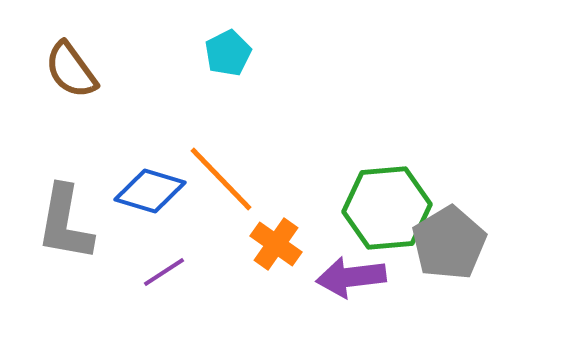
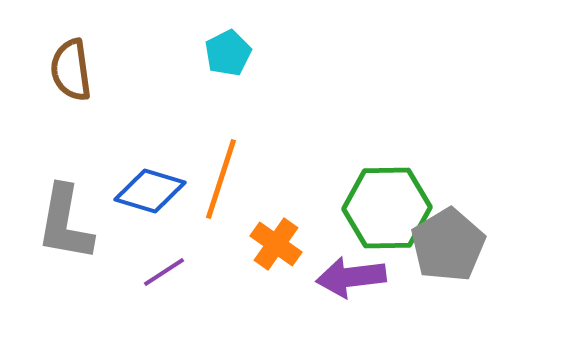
brown semicircle: rotated 28 degrees clockwise
orange line: rotated 62 degrees clockwise
green hexagon: rotated 4 degrees clockwise
gray pentagon: moved 1 px left, 2 px down
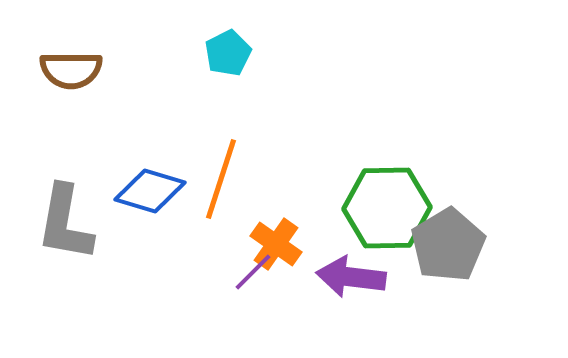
brown semicircle: rotated 82 degrees counterclockwise
purple line: moved 89 px right; rotated 12 degrees counterclockwise
purple arrow: rotated 14 degrees clockwise
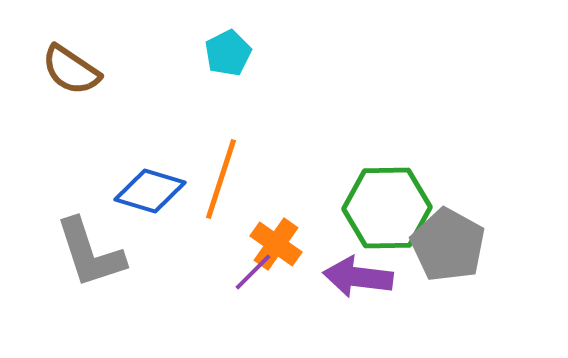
brown semicircle: rotated 34 degrees clockwise
gray L-shape: moved 25 px right, 30 px down; rotated 28 degrees counterclockwise
gray pentagon: rotated 12 degrees counterclockwise
purple arrow: moved 7 px right
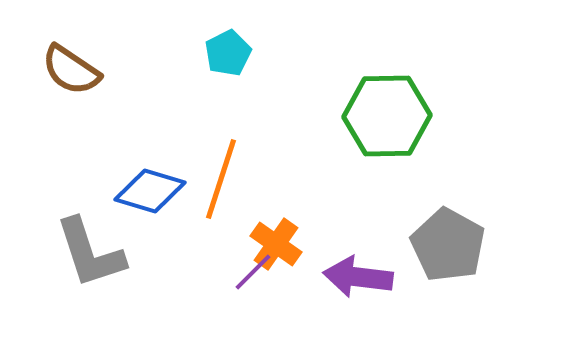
green hexagon: moved 92 px up
